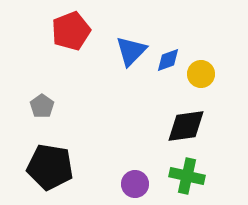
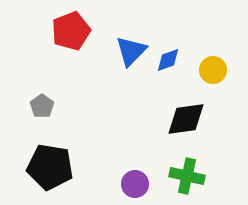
yellow circle: moved 12 px right, 4 px up
black diamond: moved 7 px up
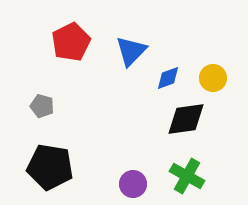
red pentagon: moved 11 px down; rotated 6 degrees counterclockwise
blue diamond: moved 18 px down
yellow circle: moved 8 px down
gray pentagon: rotated 20 degrees counterclockwise
green cross: rotated 16 degrees clockwise
purple circle: moved 2 px left
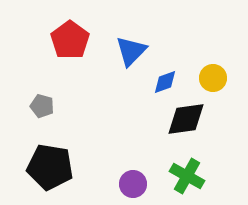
red pentagon: moved 1 px left, 2 px up; rotated 9 degrees counterclockwise
blue diamond: moved 3 px left, 4 px down
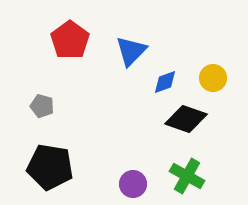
black diamond: rotated 27 degrees clockwise
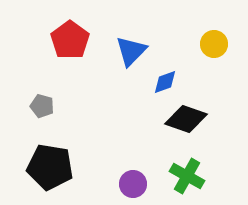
yellow circle: moved 1 px right, 34 px up
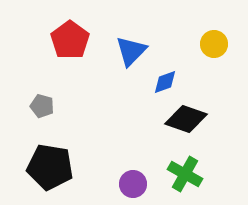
green cross: moved 2 px left, 2 px up
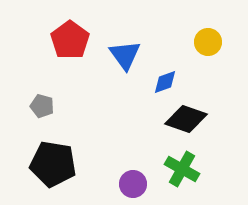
yellow circle: moved 6 px left, 2 px up
blue triangle: moved 6 px left, 4 px down; rotated 20 degrees counterclockwise
black pentagon: moved 3 px right, 3 px up
green cross: moved 3 px left, 5 px up
